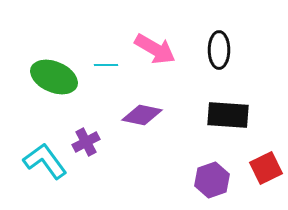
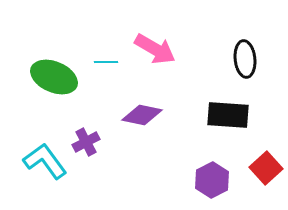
black ellipse: moved 26 px right, 9 px down; rotated 6 degrees counterclockwise
cyan line: moved 3 px up
red square: rotated 16 degrees counterclockwise
purple hexagon: rotated 8 degrees counterclockwise
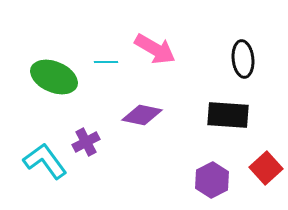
black ellipse: moved 2 px left
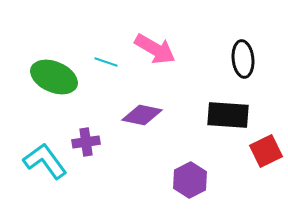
cyan line: rotated 20 degrees clockwise
purple cross: rotated 20 degrees clockwise
red square: moved 17 px up; rotated 16 degrees clockwise
purple hexagon: moved 22 px left
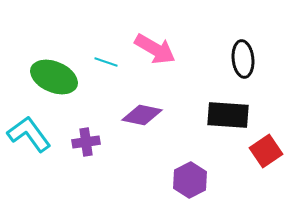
red square: rotated 8 degrees counterclockwise
cyan L-shape: moved 16 px left, 27 px up
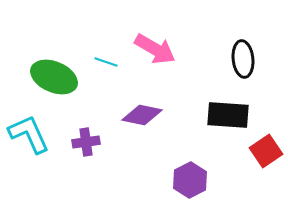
cyan L-shape: rotated 12 degrees clockwise
